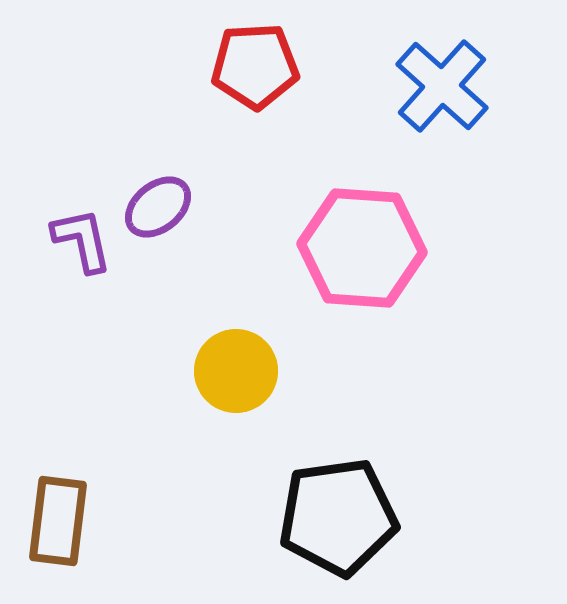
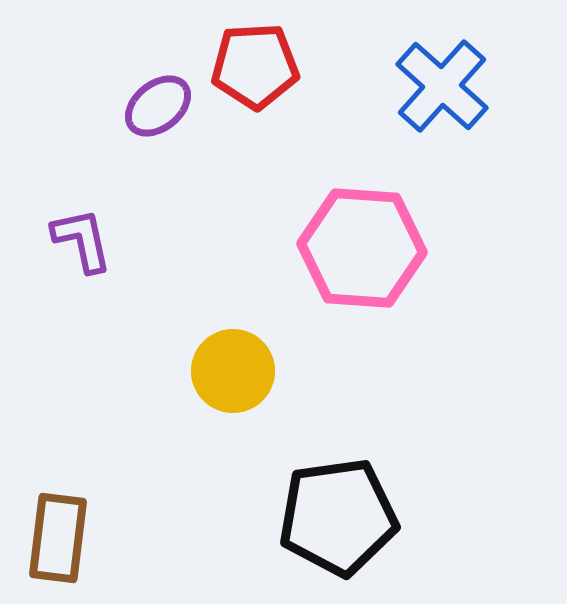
purple ellipse: moved 101 px up
yellow circle: moved 3 px left
brown rectangle: moved 17 px down
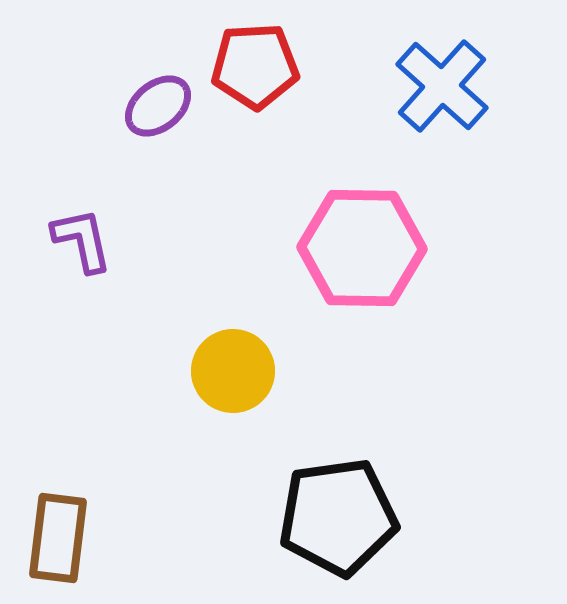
pink hexagon: rotated 3 degrees counterclockwise
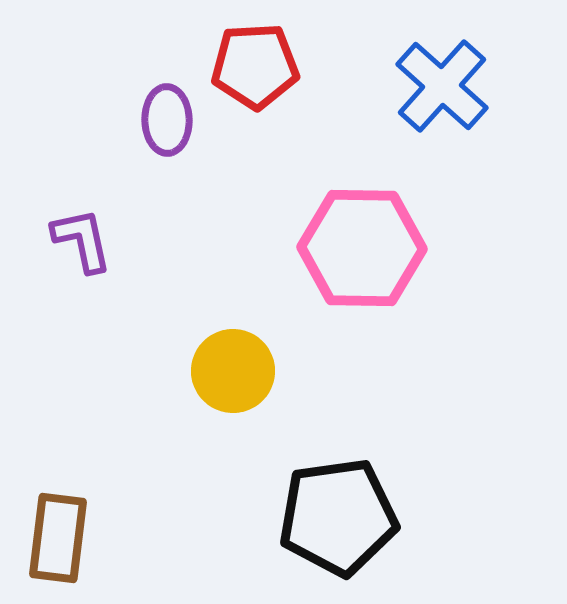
purple ellipse: moved 9 px right, 14 px down; rotated 52 degrees counterclockwise
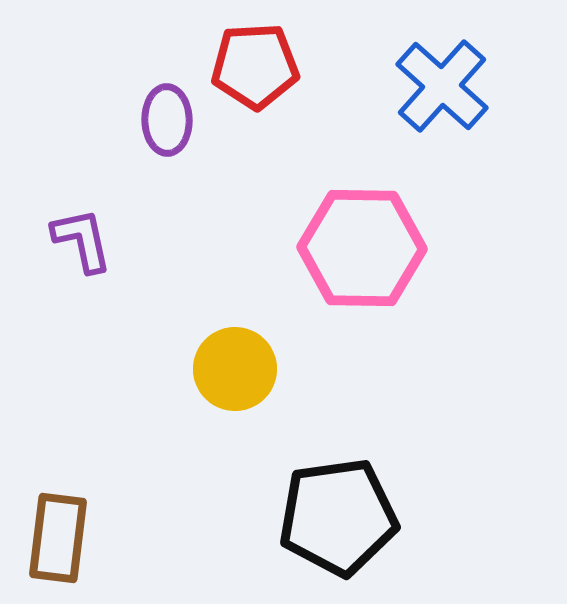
yellow circle: moved 2 px right, 2 px up
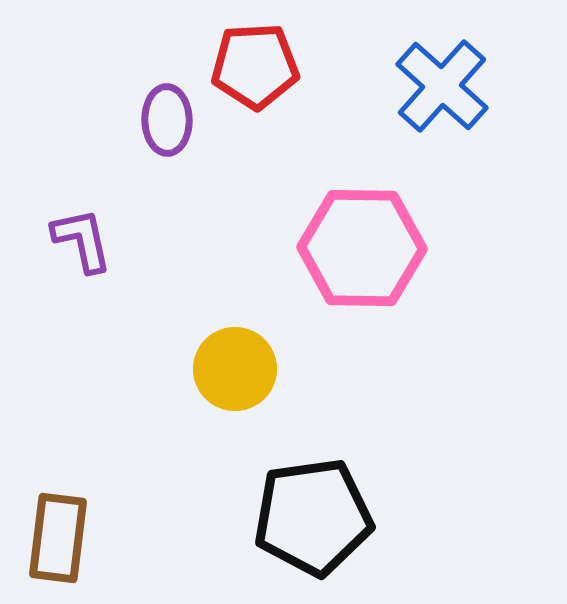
black pentagon: moved 25 px left
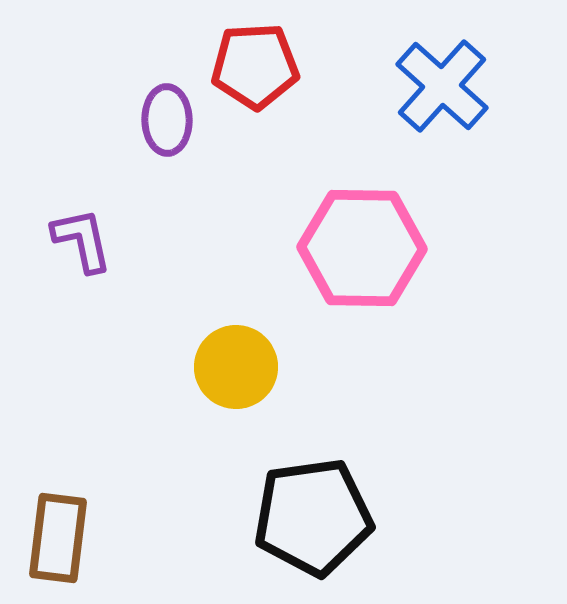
yellow circle: moved 1 px right, 2 px up
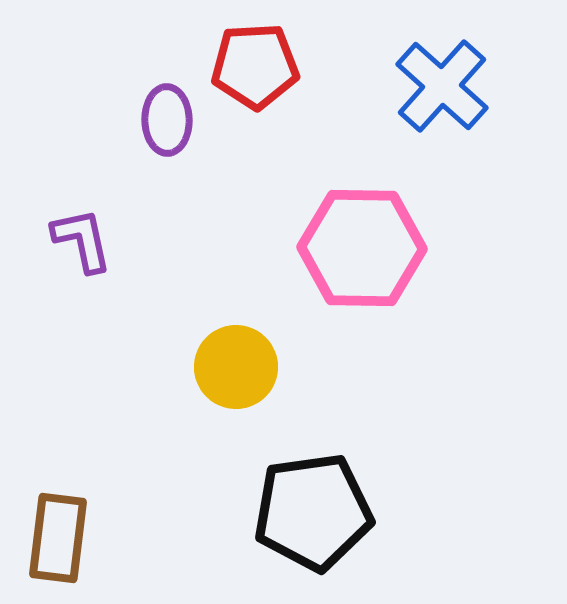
black pentagon: moved 5 px up
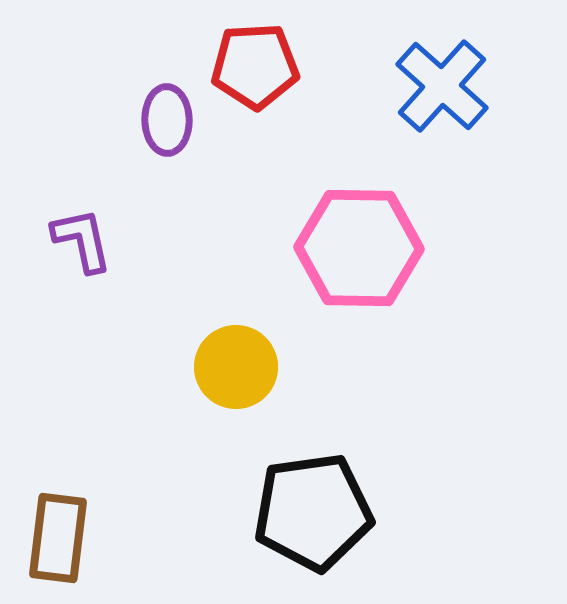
pink hexagon: moved 3 px left
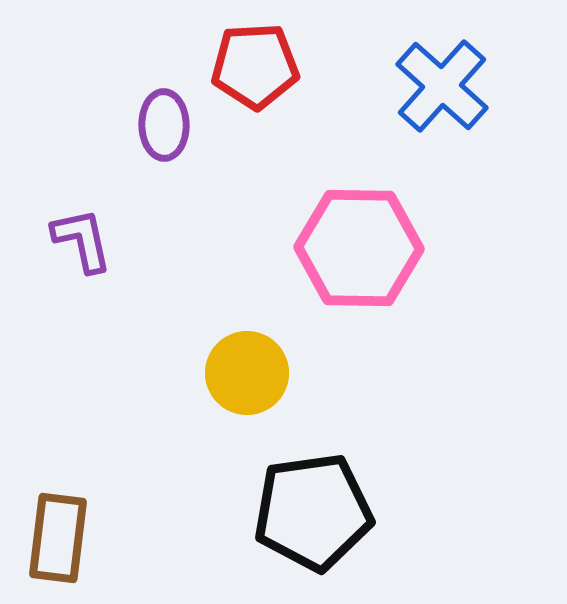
purple ellipse: moved 3 px left, 5 px down
yellow circle: moved 11 px right, 6 px down
